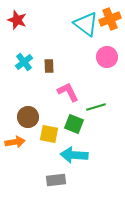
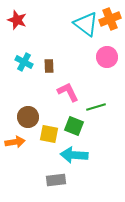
cyan cross: rotated 24 degrees counterclockwise
green square: moved 2 px down
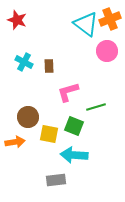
pink circle: moved 6 px up
pink L-shape: rotated 80 degrees counterclockwise
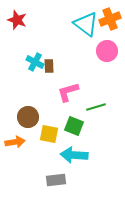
cyan cross: moved 11 px right
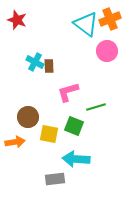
cyan arrow: moved 2 px right, 4 px down
gray rectangle: moved 1 px left, 1 px up
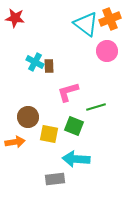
red star: moved 2 px left, 2 px up; rotated 12 degrees counterclockwise
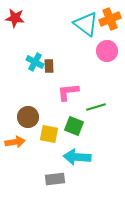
pink L-shape: rotated 10 degrees clockwise
cyan arrow: moved 1 px right, 2 px up
